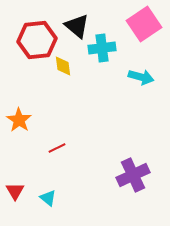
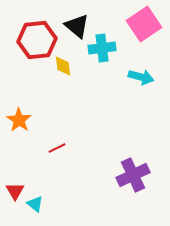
cyan triangle: moved 13 px left, 6 px down
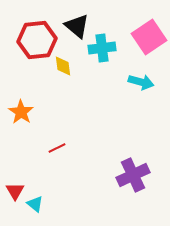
pink square: moved 5 px right, 13 px down
cyan arrow: moved 5 px down
orange star: moved 2 px right, 8 px up
